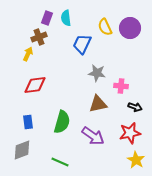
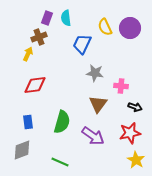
gray star: moved 2 px left
brown triangle: rotated 42 degrees counterclockwise
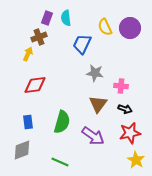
black arrow: moved 10 px left, 2 px down
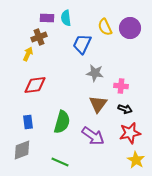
purple rectangle: rotated 72 degrees clockwise
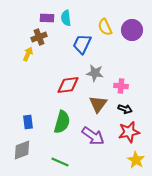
purple circle: moved 2 px right, 2 px down
red diamond: moved 33 px right
red star: moved 1 px left, 1 px up
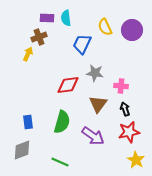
black arrow: rotated 128 degrees counterclockwise
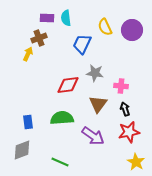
brown cross: moved 1 px down
green semicircle: moved 4 px up; rotated 110 degrees counterclockwise
yellow star: moved 2 px down
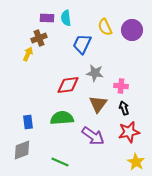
black arrow: moved 1 px left, 1 px up
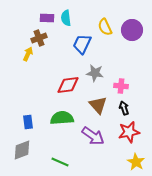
brown triangle: moved 1 px down; rotated 18 degrees counterclockwise
